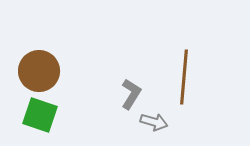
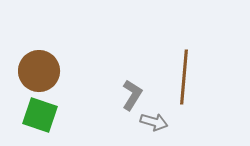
gray L-shape: moved 1 px right, 1 px down
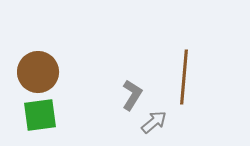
brown circle: moved 1 px left, 1 px down
green square: rotated 27 degrees counterclockwise
gray arrow: rotated 56 degrees counterclockwise
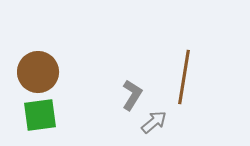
brown line: rotated 4 degrees clockwise
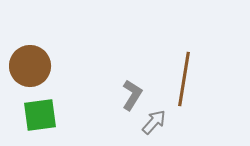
brown circle: moved 8 px left, 6 px up
brown line: moved 2 px down
gray arrow: rotated 8 degrees counterclockwise
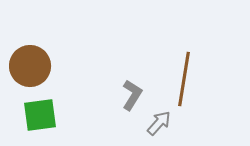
gray arrow: moved 5 px right, 1 px down
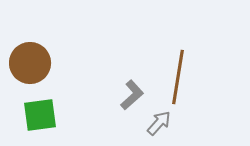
brown circle: moved 3 px up
brown line: moved 6 px left, 2 px up
gray L-shape: rotated 16 degrees clockwise
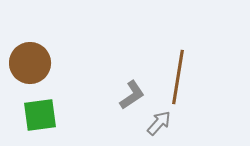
gray L-shape: rotated 8 degrees clockwise
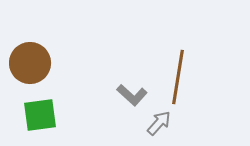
gray L-shape: rotated 76 degrees clockwise
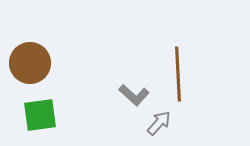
brown line: moved 3 px up; rotated 12 degrees counterclockwise
gray L-shape: moved 2 px right
